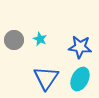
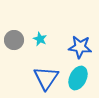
cyan ellipse: moved 2 px left, 1 px up
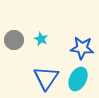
cyan star: moved 1 px right
blue star: moved 2 px right, 1 px down
cyan ellipse: moved 1 px down
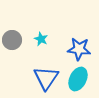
gray circle: moved 2 px left
blue star: moved 3 px left, 1 px down
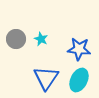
gray circle: moved 4 px right, 1 px up
cyan ellipse: moved 1 px right, 1 px down
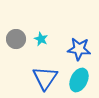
blue triangle: moved 1 px left
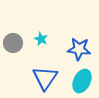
gray circle: moved 3 px left, 4 px down
cyan ellipse: moved 3 px right, 1 px down
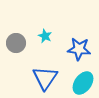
cyan star: moved 4 px right, 3 px up
gray circle: moved 3 px right
cyan ellipse: moved 1 px right, 2 px down; rotated 10 degrees clockwise
